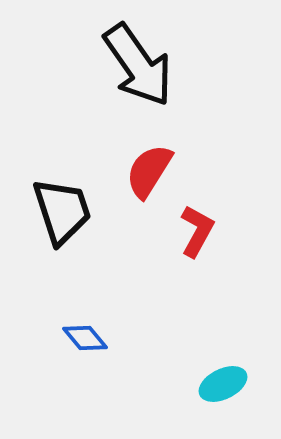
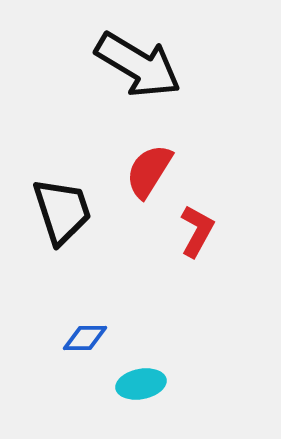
black arrow: rotated 24 degrees counterclockwise
blue diamond: rotated 51 degrees counterclockwise
cyan ellipse: moved 82 px left; rotated 15 degrees clockwise
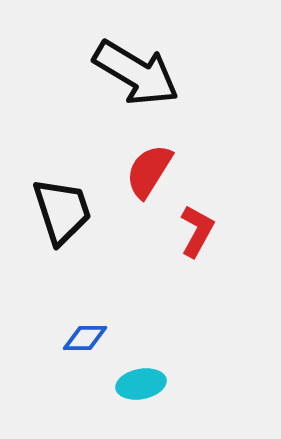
black arrow: moved 2 px left, 8 px down
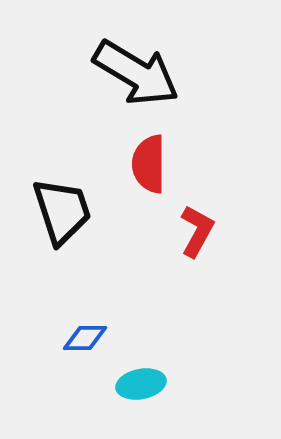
red semicircle: moved 7 px up; rotated 32 degrees counterclockwise
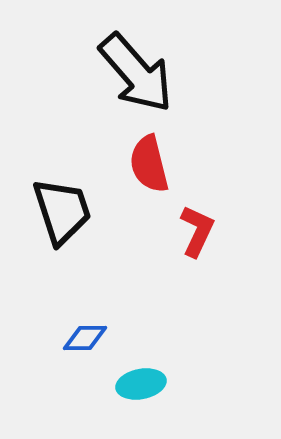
black arrow: rotated 18 degrees clockwise
red semicircle: rotated 14 degrees counterclockwise
red L-shape: rotated 4 degrees counterclockwise
